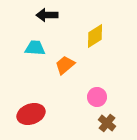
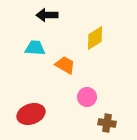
yellow diamond: moved 2 px down
orange trapezoid: rotated 70 degrees clockwise
pink circle: moved 10 px left
brown cross: rotated 30 degrees counterclockwise
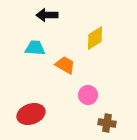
pink circle: moved 1 px right, 2 px up
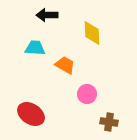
yellow diamond: moved 3 px left, 5 px up; rotated 60 degrees counterclockwise
pink circle: moved 1 px left, 1 px up
red ellipse: rotated 52 degrees clockwise
brown cross: moved 2 px right, 1 px up
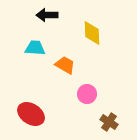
brown cross: rotated 24 degrees clockwise
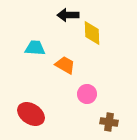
black arrow: moved 21 px right
brown cross: rotated 24 degrees counterclockwise
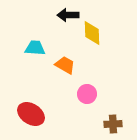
brown cross: moved 4 px right, 2 px down; rotated 12 degrees counterclockwise
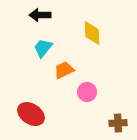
black arrow: moved 28 px left
cyan trapezoid: moved 8 px right; rotated 55 degrees counterclockwise
orange trapezoid: moved 1 px left, 5 px down; rotated 55 degrees counterclockwise
pink circle: moved 2 px up
brown cross: moved 5 px right, 1 px up
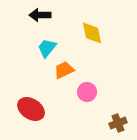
yellow diamond: rotated 10 degrees counterclockwise
cyan trapezoid: moved 4 px right
red ellipse: moved 5 px up
brown cross: rotated 18 degrees counterclockwise
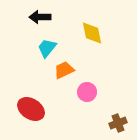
black arrow: moved 2 px down
